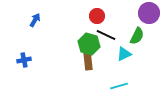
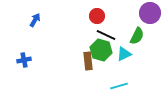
purple circle: moved 1 px right
green hexagon: moved 12 px right, 6 px down
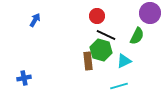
cyan triangle: moved 7 px down
blue cross: moved 18 px down
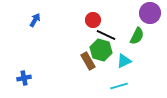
red circle: moved 4 px left, 4 px down
brown rectangle: rotated 24 degrees counterclockwise
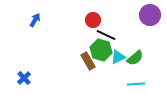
purple circle: moved 2 px down
green semicircle: moved 2 px left, 22 px down; rotated 24 degrees clockwise
cyan triangle: moved 6 px left, 4 px up
blue cross: rotated 32 degrees counterclockwise
cyan line: moved 17 px right, 2 px up; rotated 12 degrees clockwise
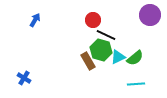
blue cross: rotated 16 degrees counterclockwise
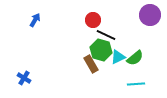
brown rectangle: moved 3 px right, 3 px down
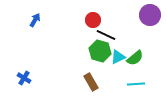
green hexagon: moved 1 px left, 1 px down
brown rectangle: moved 18 px down
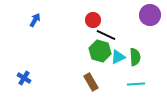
green semicircle: moved 1 px up; rotated 54 degrees counterclockwise
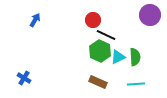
green hexagon: rotated 10 degrees clockwise
brown rectangle: moved 7 px right; rotated 36 degrees counterclockwise
